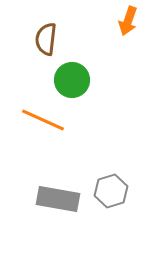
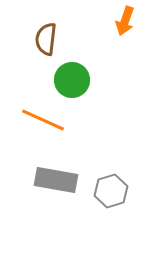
orange arrow: moved 3 px left
gray rectangle: moved 2 px left, 19 px up
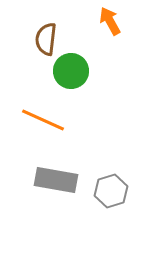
orange arrow: moved 15 px left; rotated 132 degrees clockwise
green circle: moved 1 px left, 9 px up
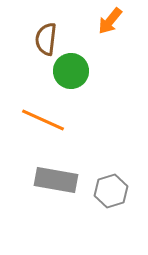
orange arrow: rotated 112 degrees counterclockwise
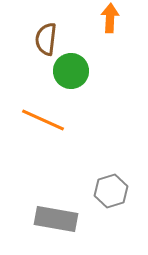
orange arrow: moved 3 px up; rotated 144 degrees clockwise
gray rectangle: moved 39 px down
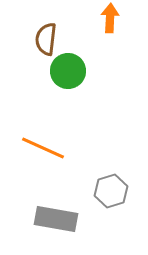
green circle: moved 3 px left
orange line: moved 28 px down
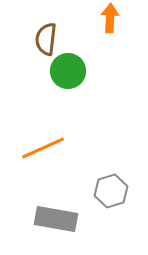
orange line: rotated 48 degrees counterclockwise
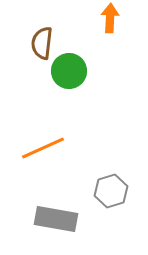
brown semicircle: moved 4 px left, 4 px down
green circle: moved 1 px right
